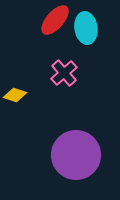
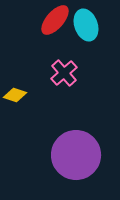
cyan ellipse: moved 3 px up; rotated 12 degrees counterclockwise
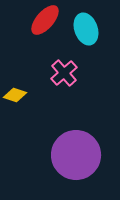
red ellipse: moved 10 px left
cyan ellipse: moved 4 px down
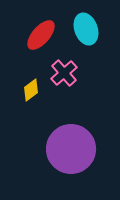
red ellipse: moved 4 px left, 15 px down
yellow diamond: moved 16 px right, 5 px up; rotated 55 degrees counterclockwise
purple circle: moved 5 px left, 6 px up
